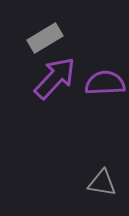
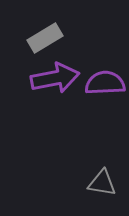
purple arrow: rotated 36 degrees clockwise
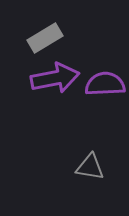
purple semicircle: moved 1 px down
gray triangle: moved 12 px left, 16 px up
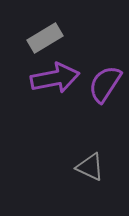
purple semicircle: rotated 54 degrees counterclockwise
gray triangle: rotated 16 degrees clockwise
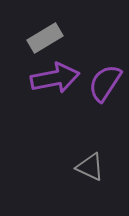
purple semicircle: moved 1 px up
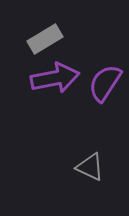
gray rectangle: moved 1 px down
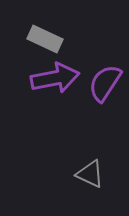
gray rectangle: rotated 56 degrees clockwise
gray triangle: moved 7 px down
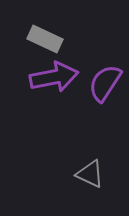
purple arrow: moved 1 px left, 1 px up
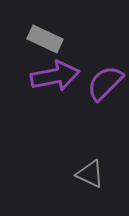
purple arrow: moved 1 px right, 1 px up
purple semicircle: rotated 12 degrees clockwise
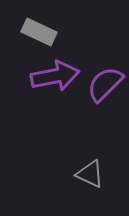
gray rectangle: moved 6 px left, 7 px up
purple semicircle: moved 1 px down
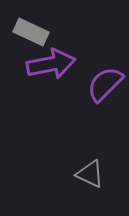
gray rectangle: moved 8 px left
purple arrow: moved 4 px left, 12 px up
